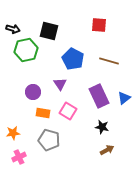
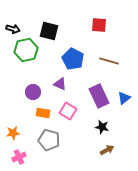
purple triangle: rotated 32 degrees counterclockwise
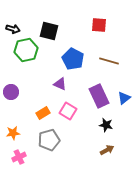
purple circle: moved 22 px left
orange rectangle: rotated 40 degrees counterclockwise
black star: moved 4 px right, 2 px up
gray pentagon: rotated 30 degrees counterclockwise
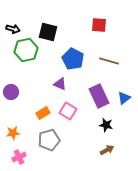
black square: moved 1 px left, 1 px down
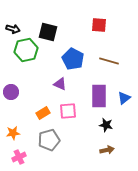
purple rectangle: rotated 25 degrees clockwise
pink square: rotated 36 degrees counterclockwise
brown arrow: rotated 16 degrees clockwise
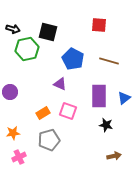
green hexagon: moved 1 px right, 1 px up
purple circle: moved 1 px left
pink square: rotated 24 degrees clockwise
brown arrow: moved 7 px right, 6 px down
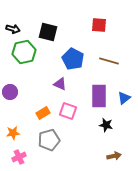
green hexagon: moved 3 px left, 3 px down
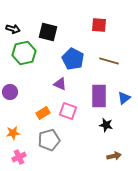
green hexagon: moved 1 px down
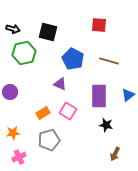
blue triangle: moved 4 px right, 3 px up
pink square: rotated 12 degrees clockwise
brown arrow: moved 1 px right, 2 px up; rotated 128 degrees clockwise
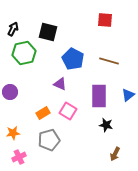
red square: moved 6 px right, 5 px up
black arrow: rotated 80 degrees counterclockwise
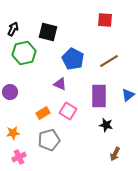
brown line: rotated 48 degrees counterclockwise
